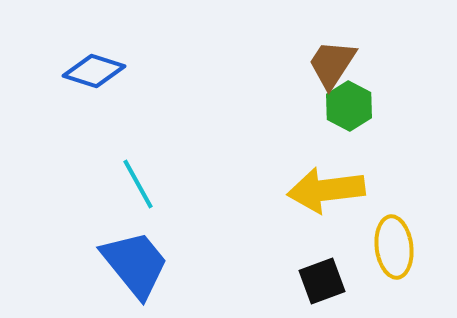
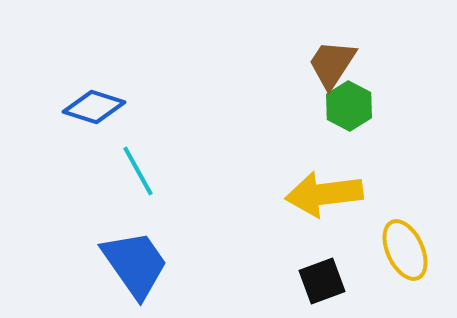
blue diamond: moved 36 px down
cyan line: moved 13 px up
yellow arrow: moved 2 px left, 4 px down
yellow ellipse: moved 11 px right, 3 px down; rotated 18 degrees counterclockwise
blue trapezoid: rotated 4 degrees clockwise
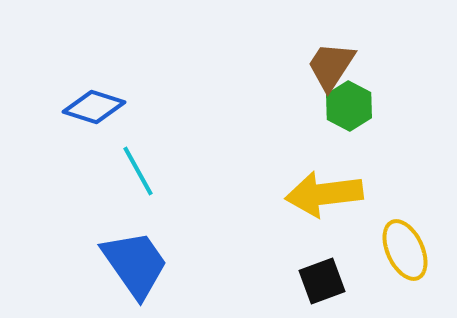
brown trapezoid: moved 1 px left, 2 px down
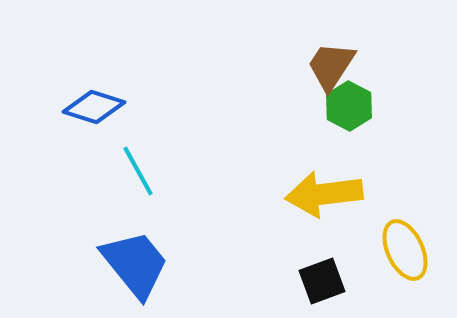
blue trapezoid: rotated 4 degrees counterclockwise
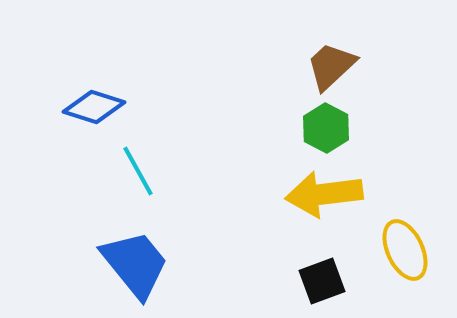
brown trapezoid: rotated 14 degrees clockwise
green hexagon: moved 23 px left, 22 px down
